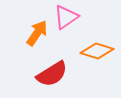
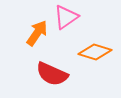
orange diamond: moved 2 px left, 1 px down
red semicircle: rotated 56 degrees clockwise
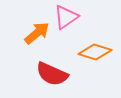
orange arrow: rotated 16 degrees clockwise
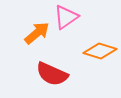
orange diamond: moved 5 px right, 1 px up
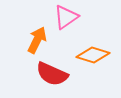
orange arrow: moved 7 px down; rotated 24 degrees counterclockwise
orange diamond: moved 7 px left, 4 px down
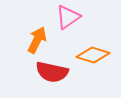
pink triangle: moved 2 px right
red semicircle: moved 2 px up; rotated 12 degrees counterclockwise
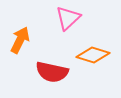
pink triangle: moved 1 px down; rotated 8 degrees counterclockwise
orange arrow: moved 17 px left
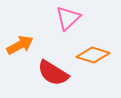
orange arrow: moved 5 px down; rotated 36 degrees clockwise
red semicircle: moved 1 px right, 1 px down; rotated 20 degrees clockwise
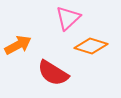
orange arrow: moved 2 px left
orange diamond: moved 2 px left, 9 px up
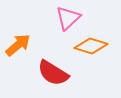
orange arrow: rotated 12 degrees counterclockwise
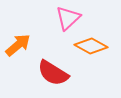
orange diamond: rotated 12 degrees clockwise
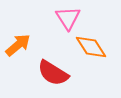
pink triangle: rotated 20 degrees counterclockwise
orange diamond: moved 1 px down; rotated 28 degrees clockwise
